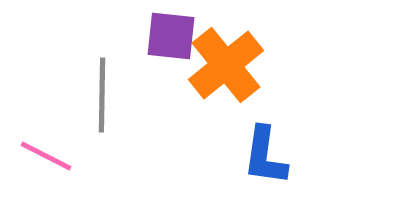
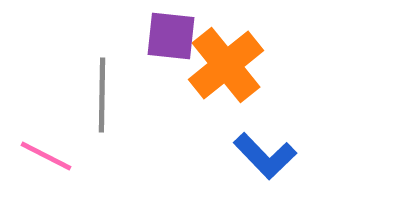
blue L-shape: rotated 52 degrees counterclockwise
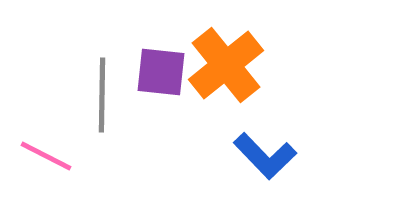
purple square: moved 10 px left, 36 px down
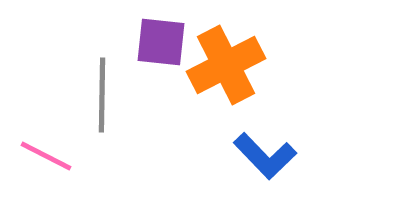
orange cross: rotated 12 degrees clockwise
purple square: moved 30 px up
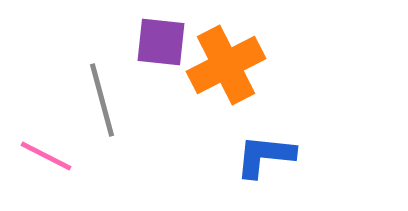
gray line: moved 5 px down; rotated 16 degrees counterclockwise
blue L-shape: rotated 140 degrees clockwise
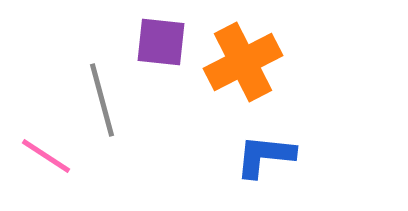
orange cross: moved 17 px right, 3 px up
pink line: rotated 6 degrees clockwise
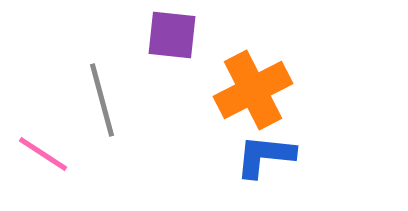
purple square: moved 11 px right, 7 px up
orange cross: moved 10 px right, 28 px down
pink line: moved 3 px left, 2 px up
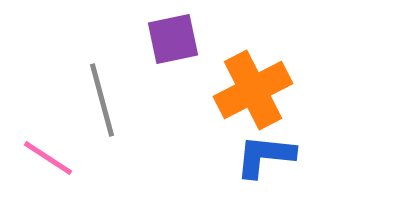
purple square: moved 1 px right, 4 px down; rotated 18 degrees counterclockwise
pink line: moved 5 px right, 4 px down
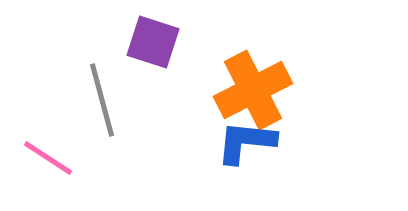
purple square: moved 20 px left, 3 px down; rotated 30 degrees clockwise
blue L-shape: moved 19 px left, 14 px up
